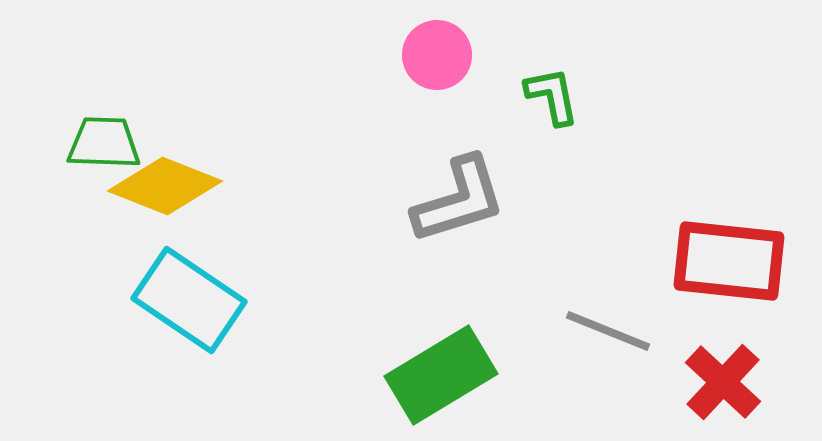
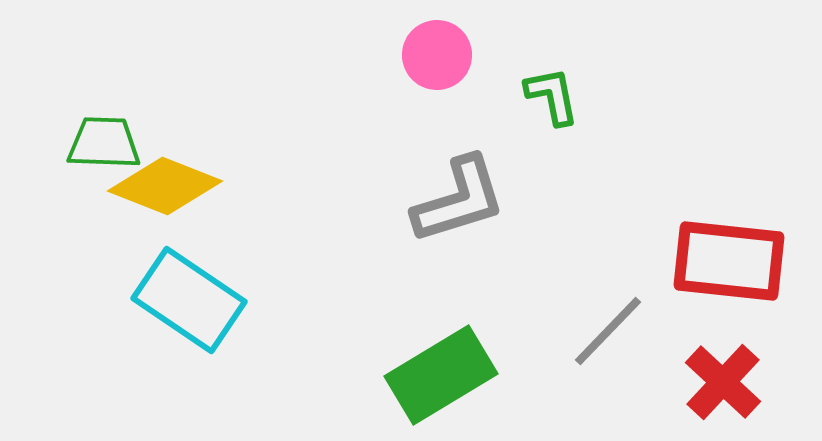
gray line: rotated 68 degrees counterclockwise
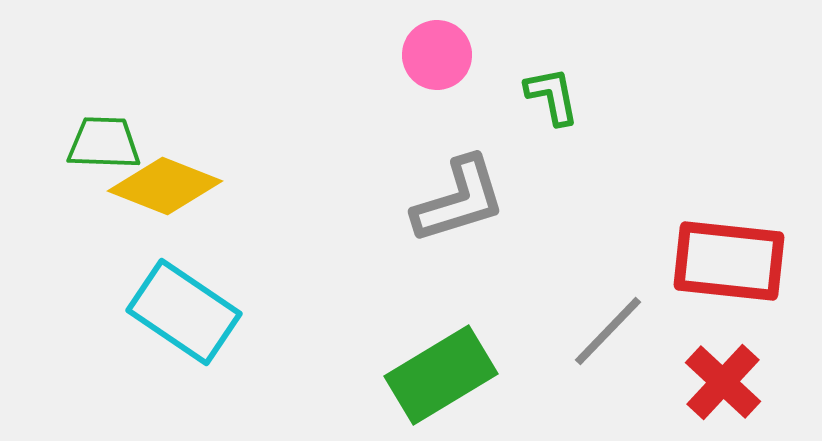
cyan rectangle: moved 5 px left, 12 px down
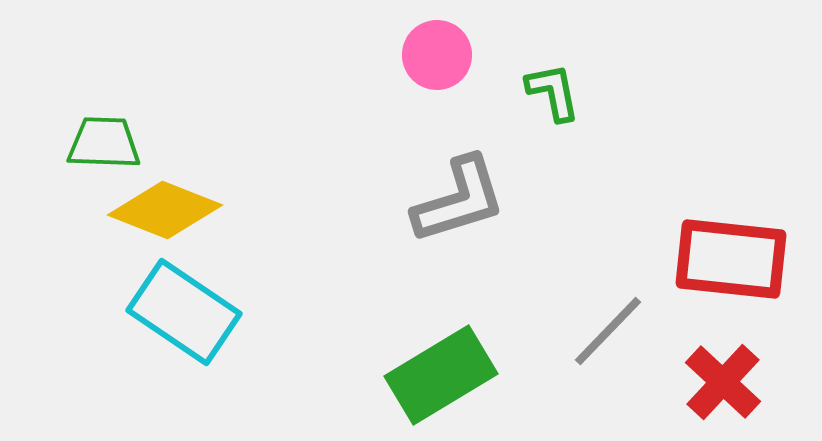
green L-shape: moved 1 px right, 4 px up
yellow diamond: moved 24 px down
red rectangle: moved 2 px right, 2 px up
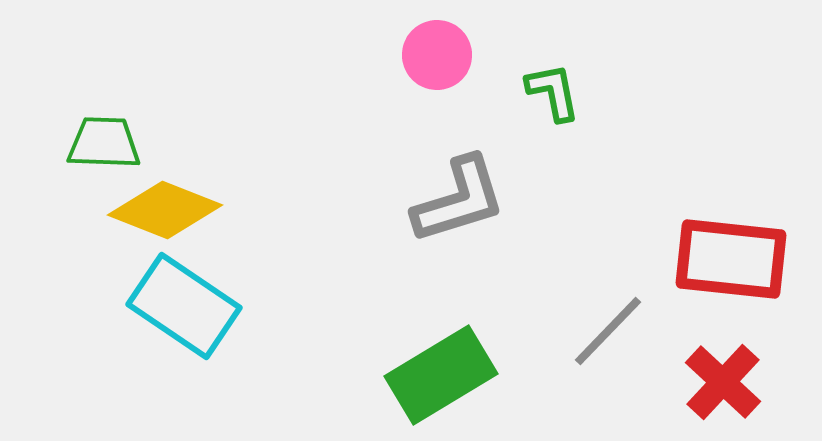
cyan rectangle: moved 6 px up
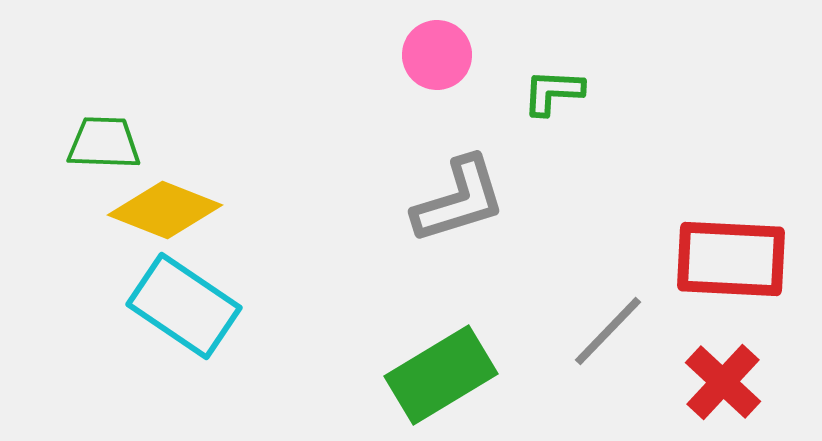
green L-shape: rotated 76 degrees counterclockwise
red rectangle: rotated 3 degrees counterclockwise
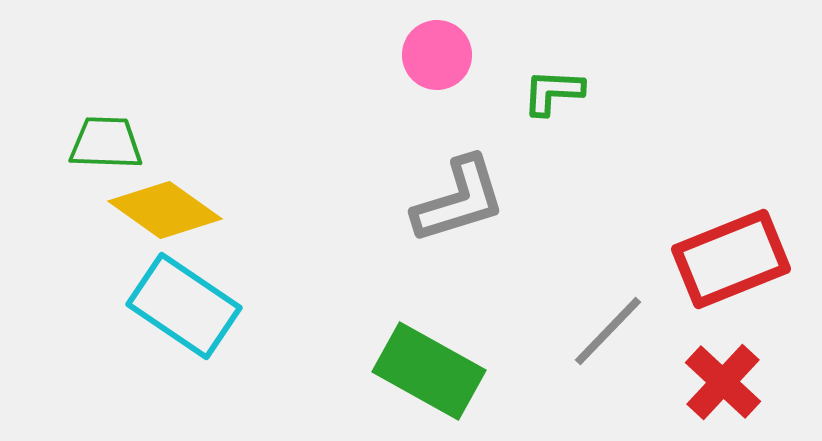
green trapezoid: moved 2 px right
yellow diamond: rotated 14 degrees clockwise
red rectangle: rotated 25 degrees counterclockwise
green rectangle: moved 12 px left, 4 px up; rotated 60 degrees clockwise
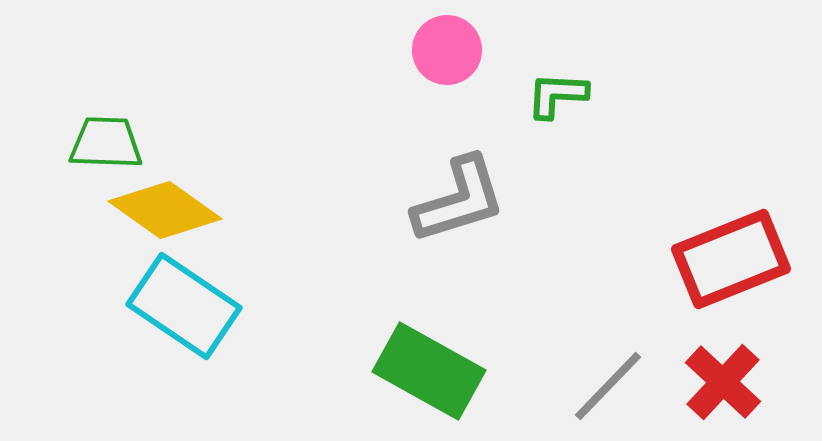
pink circle: moved 10 px right, 5 px up
green L-shape: moved 4 px right, 3 px down
gray line: moved 55 px down
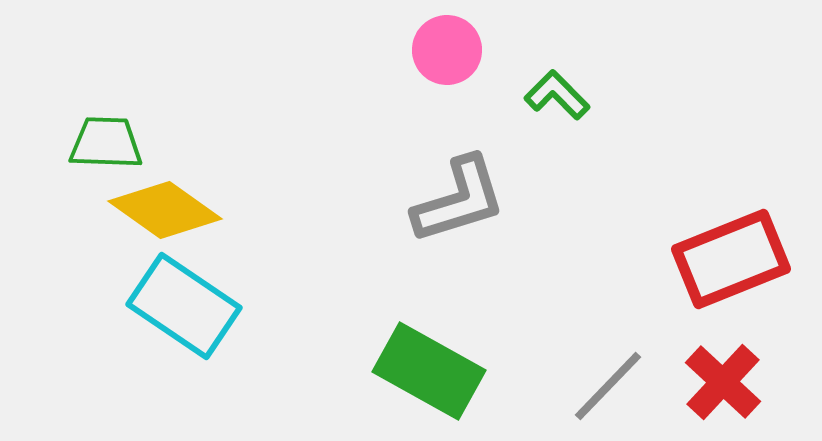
green L-shape: rotated 42 degrees clockwise
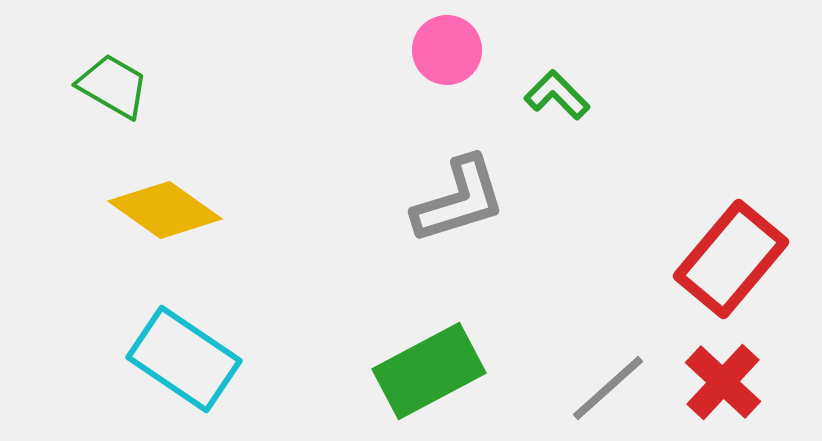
green trapezoid: moved 7 px right, 57 px up; rotated 28 degrees clockwise
red rectangle: rotated 28 degrees counterclockwise
cyan rectangle: moved 53 px down
green rectangle: rotated 57 degrees counterclockwise
gray line: moved 2 px down; rotated 4 degrees clockwise
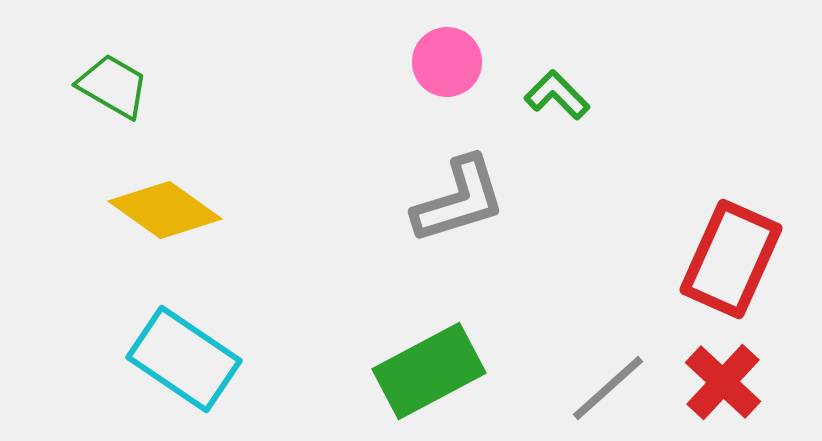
pink circle: moved 12 px down
red rectangle: rotated 16 degrees counterclockwise
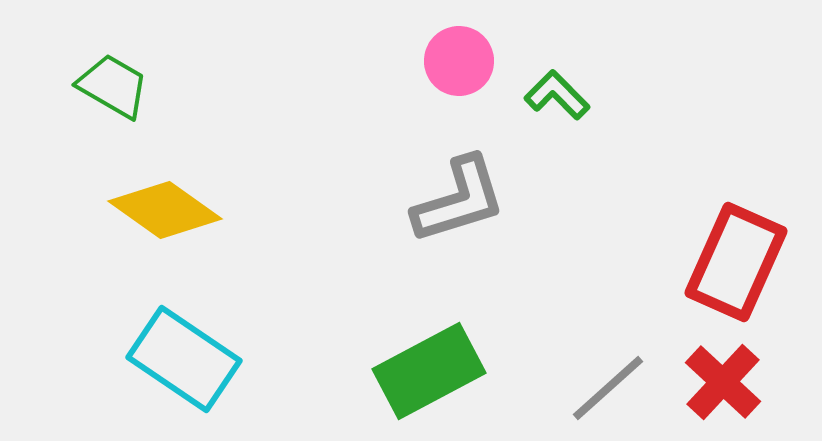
pink circle: moved 12 px right, 1 px up
red rectangle: moved 5 px right, 3 px down
